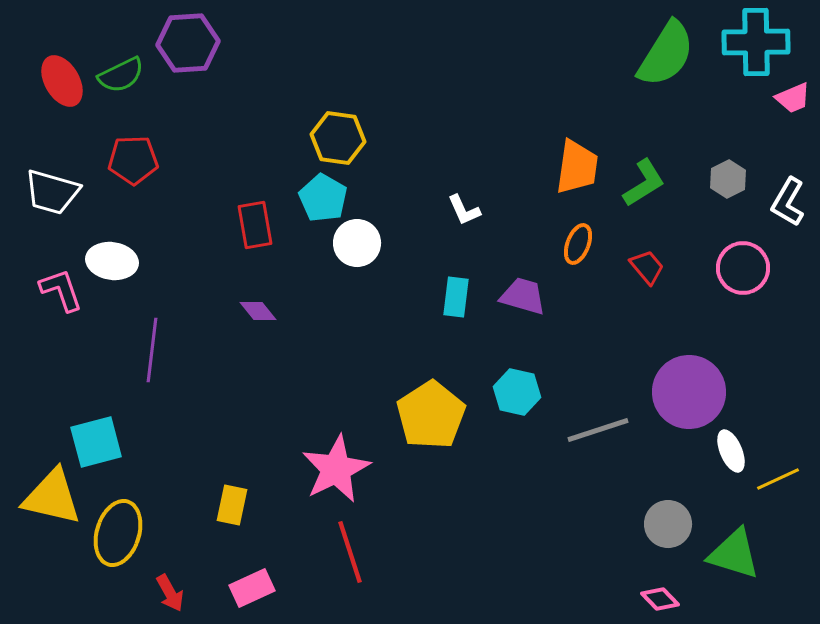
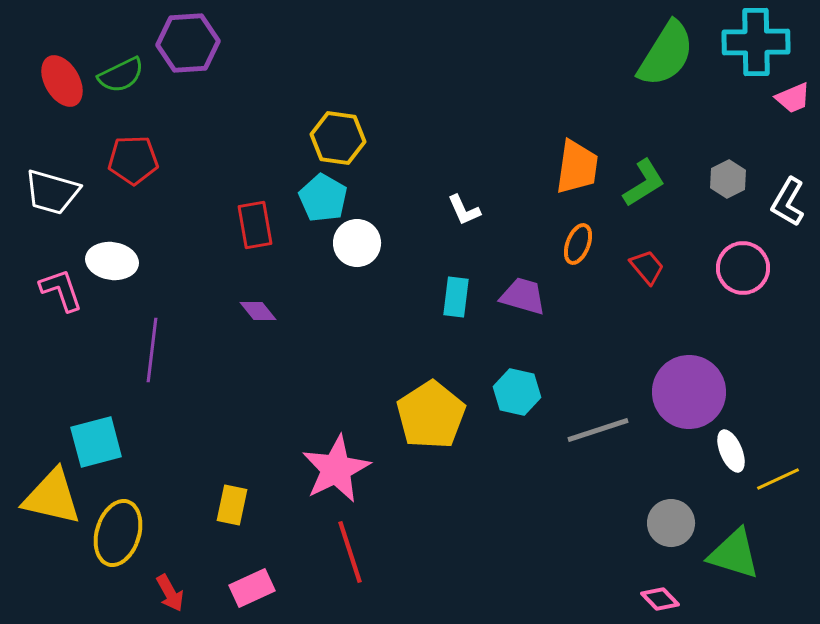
gray circle at (668, 524): moved 3 px right, 1 px up
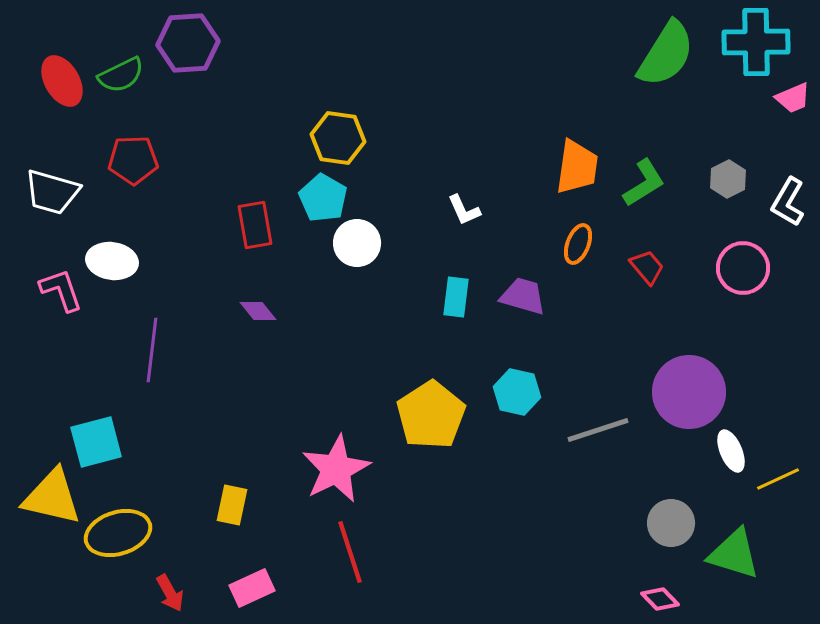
yellow ellipse at (118, 533): rotated 56 degrees clockwise
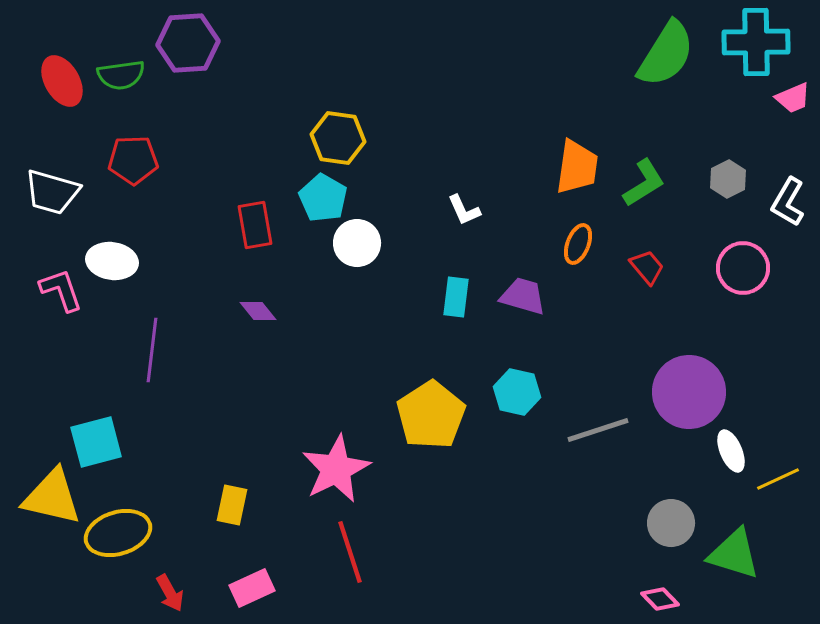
green semicircle at (121, 75): rotated 18 degrees clockwise
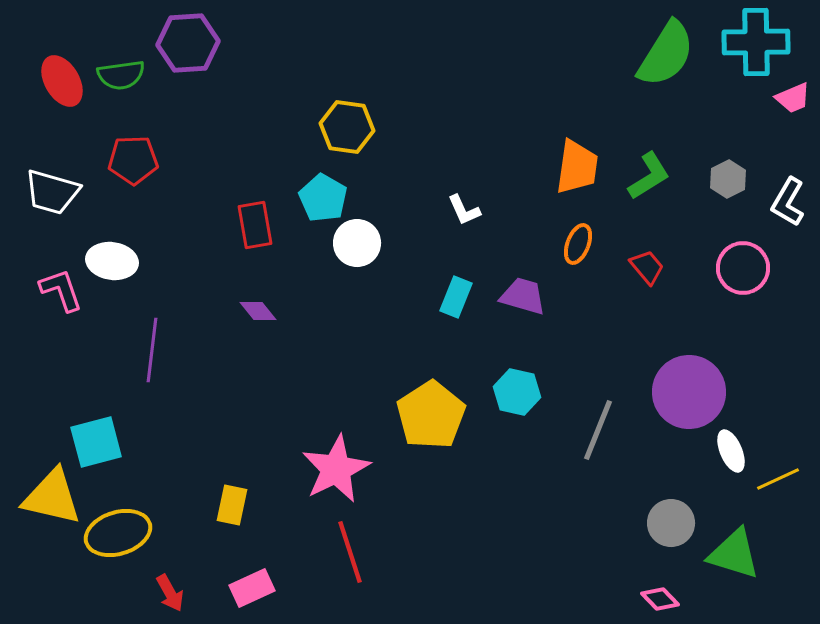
yellow hexagon at (338, 138): moved 9 px right, 11 px up
green L-shape at (644, 183): moved 5 px right, 7 px up
cyan rectangle at (456, 297): rotated 15 degrees clockwise
gray line at (598, 430): rotated 50 degrees counterclockwise
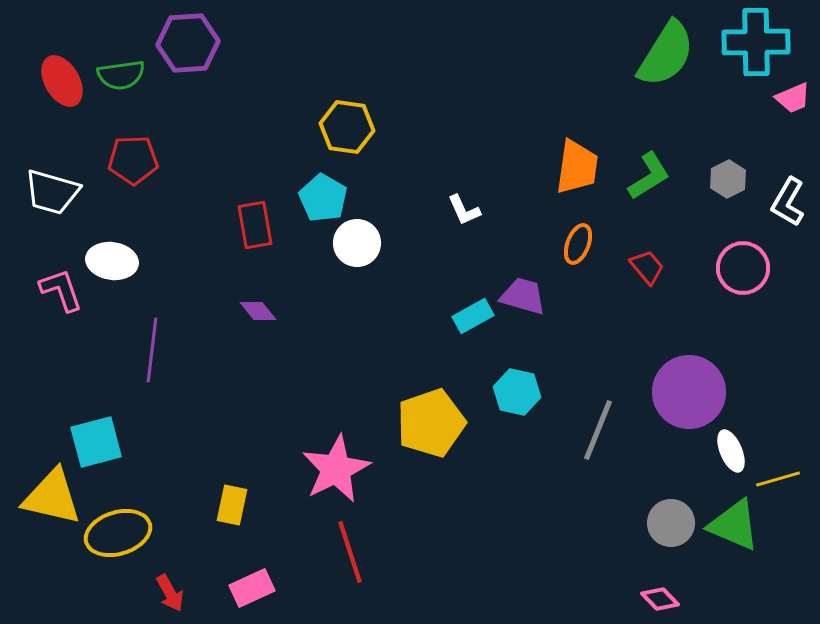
cyan rectangle at (456, 297): moved 17 px right, 19 px down; rotated 39 degrees clockwise
yellow pentagon at (431, 415): moved 8 px down; rotated 14 degrees clockwise
yellow line at (778, 479): rotated 9 degrees clockwise
green triangle at (734, 554): moved 29 px up; rotated 6 degrees clockwise
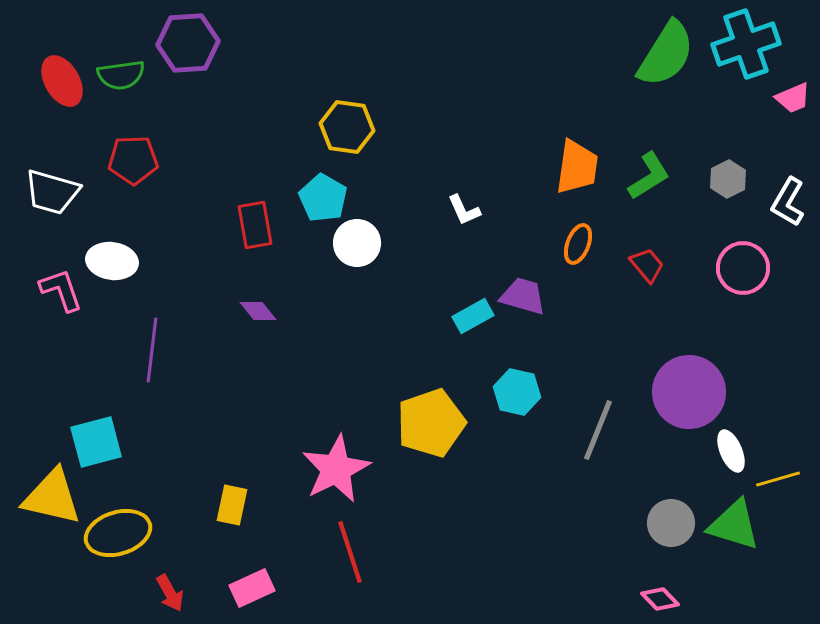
cyan cross at (756, 42): moved 10 px left, 2 px down; rotated 18 degrees counterclockwise
red trapezoid at (647, 267): moved 2 px up
green triangle at (734, 525): rotated 6 degrees counterclockwise
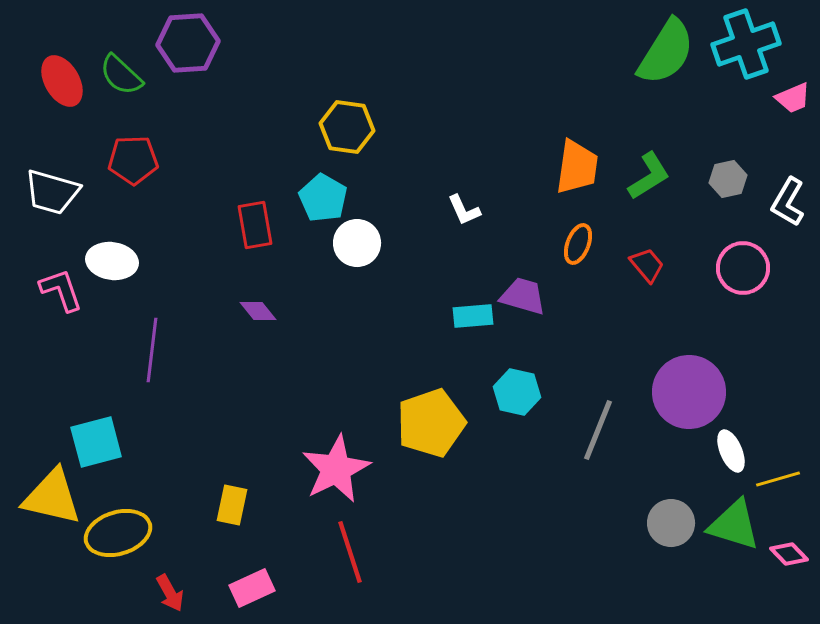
green semicircle at (666, 54): moved 2 px up
green semicircle at (121, 75): rotated 51 degrees clockwise
gray hexagon at (728, 179): rotated 15 degrees clockwise
cyan rectangle at (473, 316): rotated 24 degrees clockwise
pink diamond at (660, 599): moved 129 px right, 45 px up
